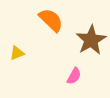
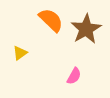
brown star: moved 5 px left, 11 px up
yellow triangle: moved 3 px right; rotated 14 degrees counterclockwise
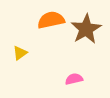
orange semicircle: rotated 56 degrees counterclockwise
pink semicircle: moved 3 px down; rotated 132 degrees counterclockwise
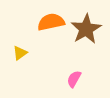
orange semicircle: moved 2 px down
pink semicircle: rotated 48 degrees counterclockwise
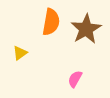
orange semicircle: rotated 112 degrees clockwise
pink semicircle: moved 1 px right
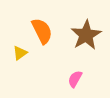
orange semicircle: moved 9 px left, 9 px down; rotated 36 degrees counterclockwise
brown star: moved 6 px down
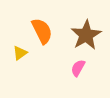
pink semicircle: moved 3 px right, 11 px up
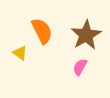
yellow triangle: rotated 49 degrees counterclockwise
pink semicircle: moved 2 px right, 1 px up
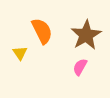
yellow triangle: rotated 21 degrees clockwise
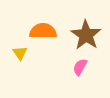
orange semicircle: moved 1 px right; rotated 64 degrees counterclockwise
brown star: rotated 8 degrees counterclockwise
